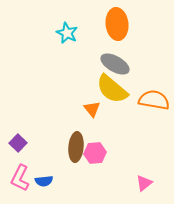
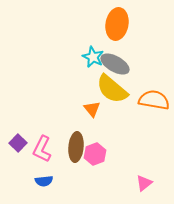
orange ellipse: rotated 16 degrees clockwise
cyan star: moved 26 px right, 24 px down
pink hexagon: moved 1 px down; rotated 15 degrees counterclockwise
pink L-shape: moved 22 px right, 29 px up
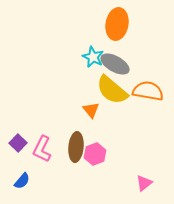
yellow semicircle: moved 1 px down
orange semicircle: moved 6 px left, 9 px up
orange triangle: moved 1 px left, 1 px down
blue semicircle: moved 22 px left; rotated 42 degrees counterclockwise
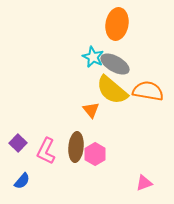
pink L-shape: moved 4 px right, 2 px down
pink hexagon: rotated 10 degrees counterclockwise
pink triangle: rotated 18 degrees clockwise
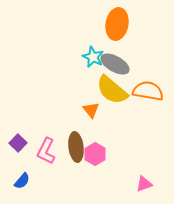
brown ellipse: rotated 12 degrees counterclockwise
pink triangle: moved 1 px down
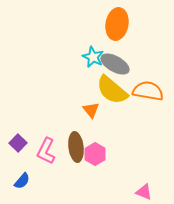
pink triangle: moved 8 px down; rotated 42 degrees clockwise
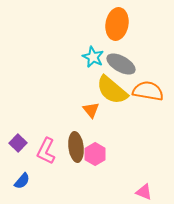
gray ellipse: moved 6 px right
